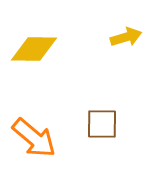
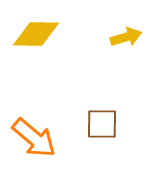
yellow diamond: moved 2 px right, 15 px up
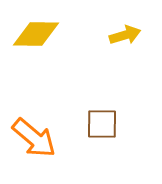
yellow arrow: moved 1 px left, 2 px up
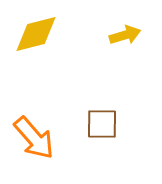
yellow diamond: rotated 15 degrees counterclockwise
orange arrow: rotated 9 degrees clockwise
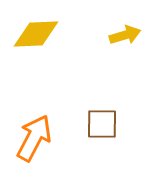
yellow diamond: rotated 12 degrees clockwise
orange arrow: rotated 111 degrees counterclockwise
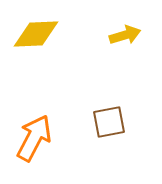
brown square: moved 7 px right, 2 px up; rotated 12 degrees counterclockwise
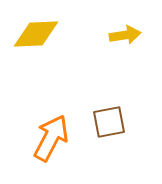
yellow arrow: rotated 8 degrees clockwise
orange arrow: moved 17 px right
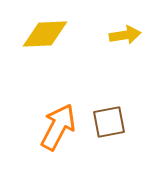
yellow diamond: moved 9 px right
orange arrow: moved 7 px right, 11 px up
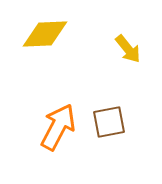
yellow arrow: moved 3 px right, 14 px down; rotated 60 degrees clockwise
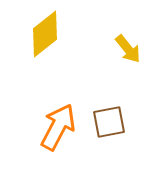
yellow diamond: rotated 36 degrees counterclockwise
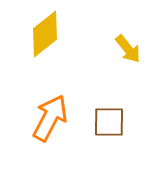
brown square: rotated 12 degrees clockwise
orange arrow: moved 8 px left, 9 px up
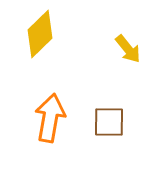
yellow diamond: moved 5 px left; rotated 6 degrees counterclockwise
orange arrow: rotated 18 degrees counterclockwise
